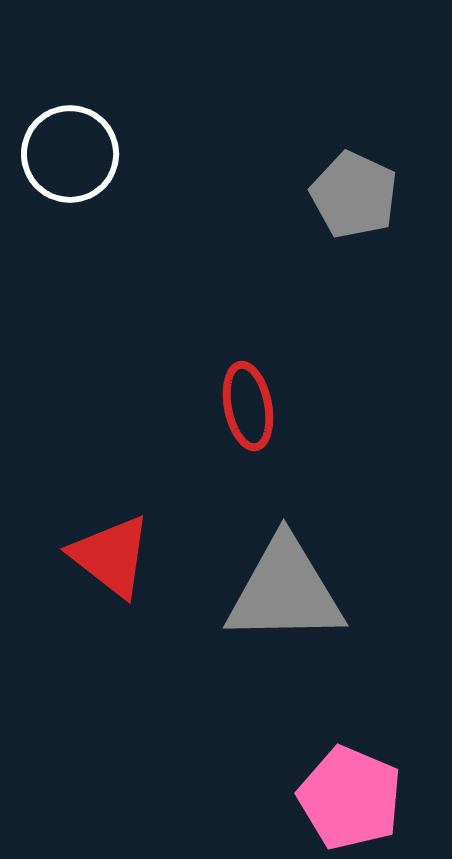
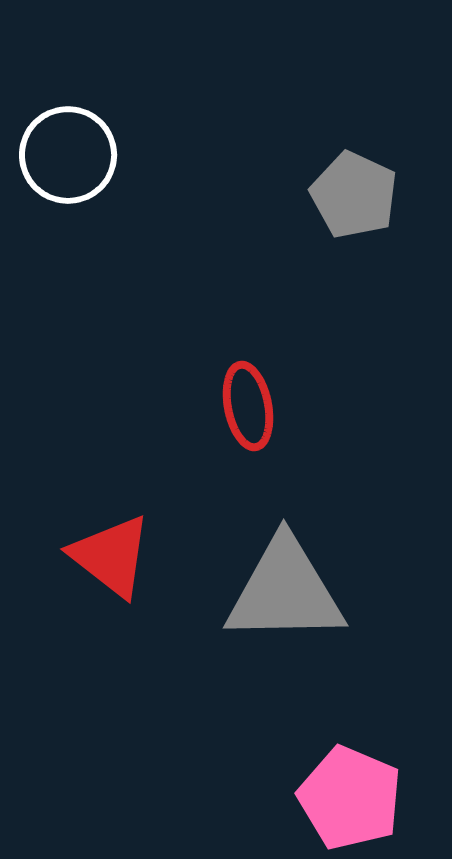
white circle: moved 2 px left, 1 px down
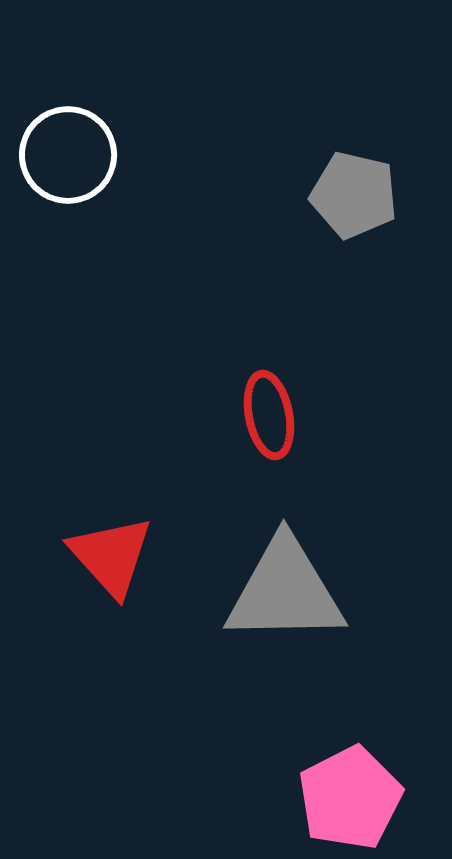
gray pentagon: rotated 12 degrees counterclockwise
red ellipse: moved 21 px right, 9 px down
red triangle: rotated 10 degrees clockwise
pink pentagon: rotated 22 degrees clockwise
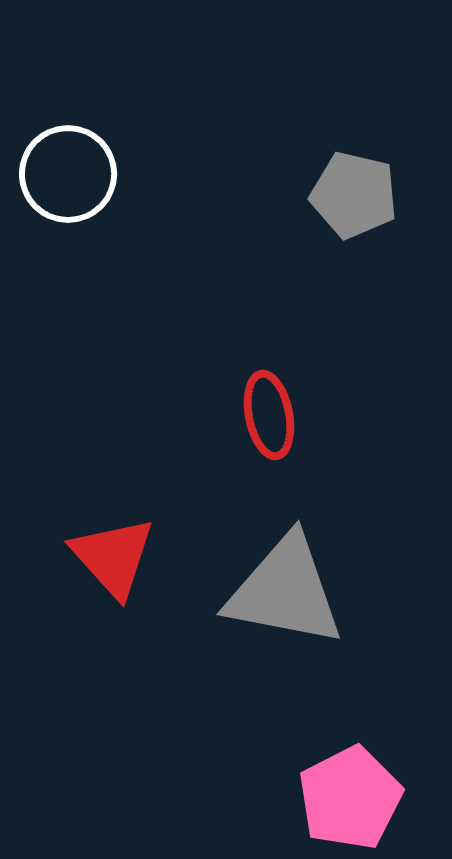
white circle: moved 19 px down
red triangle: moved 2 px right, 1 px down
gray triangle: rotated 12 degrees clockwise
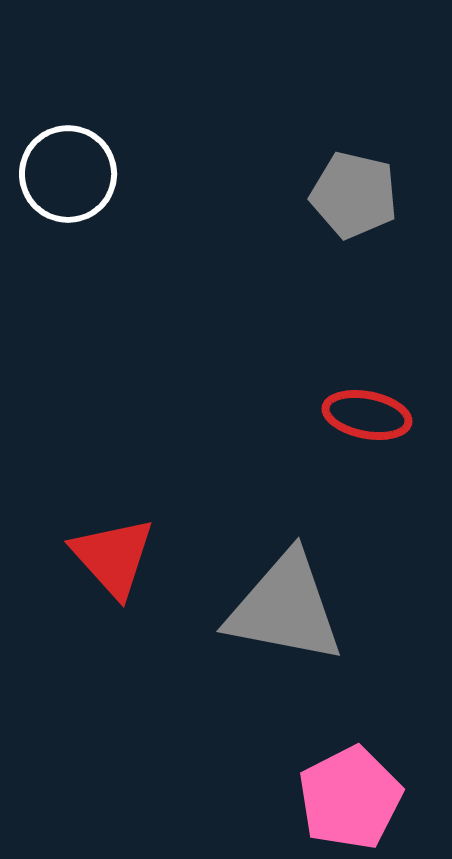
red ellipse: moved 98 px right; rotated 68 degrees counterclockwise
gray triangle: moved 17 px down
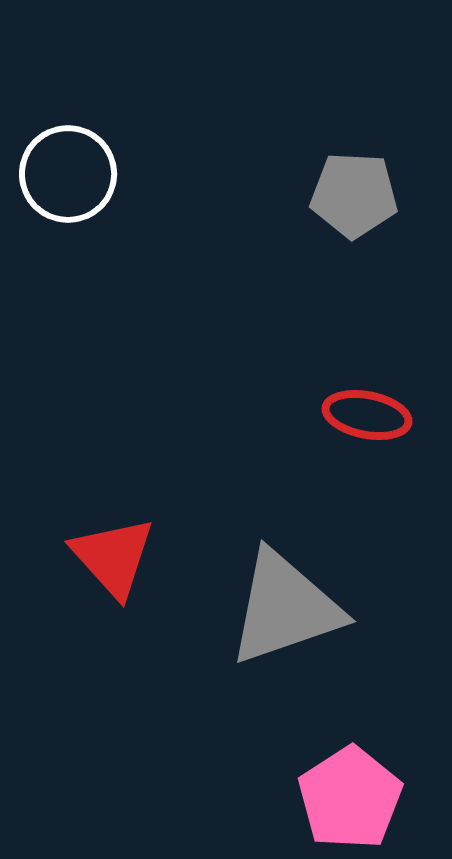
gray pentagon: rotated 10 degrees counterclockwise
gray triangle: rotated 30 degrees counterclockwise
pink pentagon: rotated 6 degrees counterclockwise
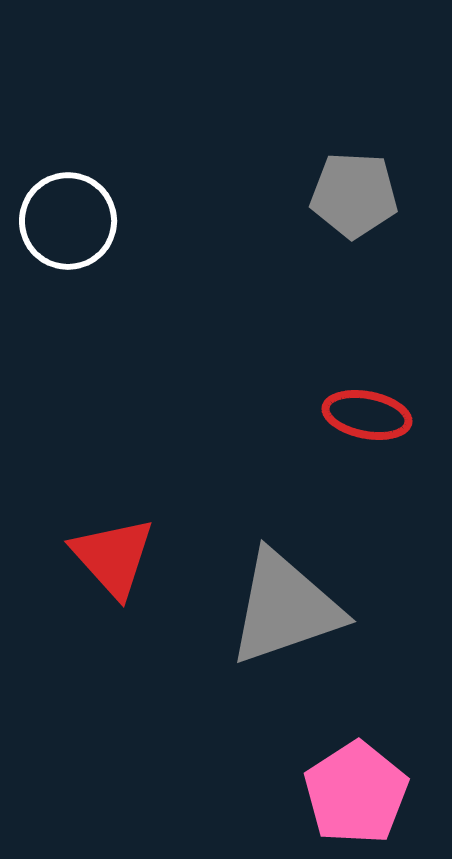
white circle: moved 47 px down
pink pentagon: moved 6 px right, 5 px up
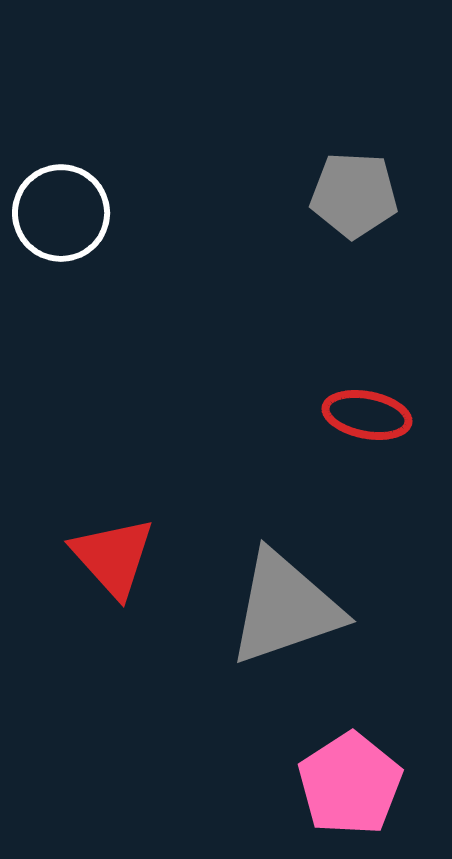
white circle: moved 7 px left, 8 px up
pink pentagon: moved 6 px left, 9 px up
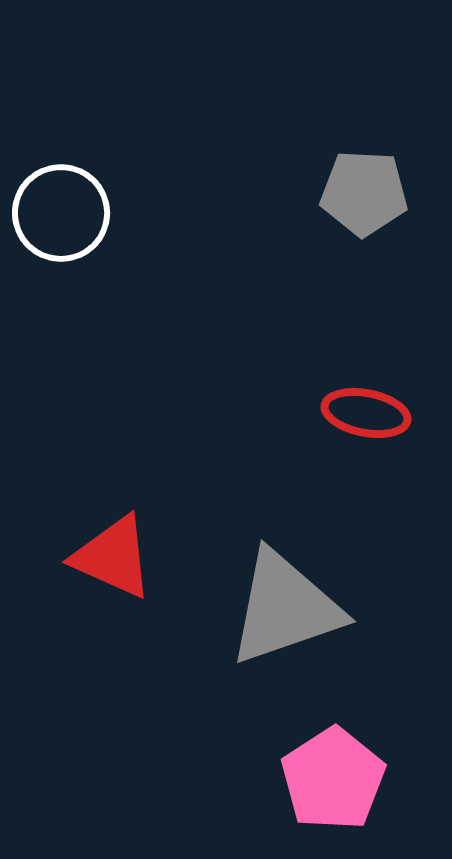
gray pentagon: moved 10 px right, 2 px up
red ellipse: moved 1 px left, 2 px up
red triangle: rotated 24 degrees counterclockwise
pink pentagon: moved 17 px left, 5 px up
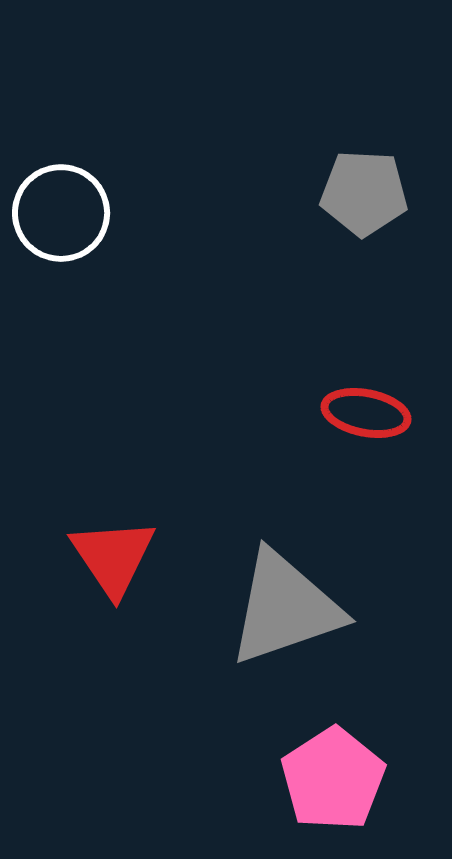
red triangle: rotated 32 degrees clockwise
